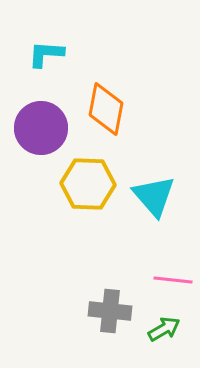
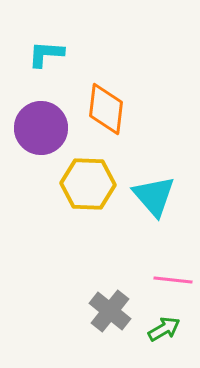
orange diamond: rotated 4 degrees counterclockwise
gray cross: rotated 33 degrees clockwise
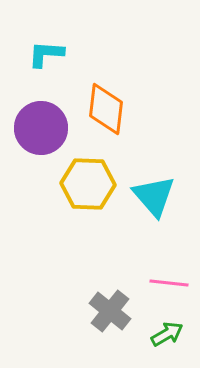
pink line: moved 4 px left, 3 px down
green arrow: moved 3 px right, 5 px down
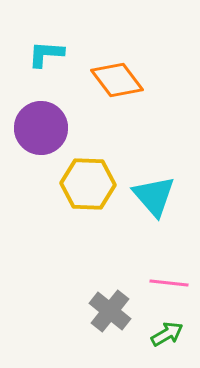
orange diamond: moved 11 px right, 29 px up; rotated 44 degrees counterclockwise
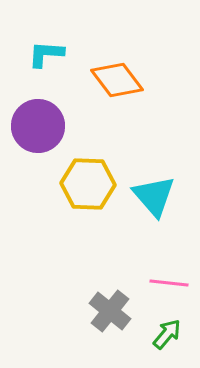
purple circle: moved 3 px left, 2 px up
green arrow: rotated 20 degrees counterclockwise
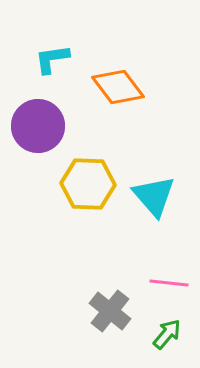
cyan L-shape: moved 6 px right, 5 px down; rotated 12 degrees counterclockwise
orange diamond: moved 1 px right, 7 px down
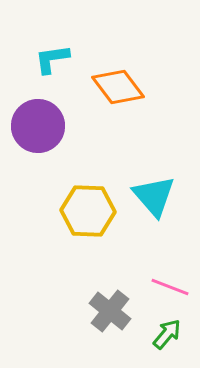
yellow hexagon: moved 27 px down
pink line: moved 1 px right, 4 px down; rotated 15 degrees clockwise
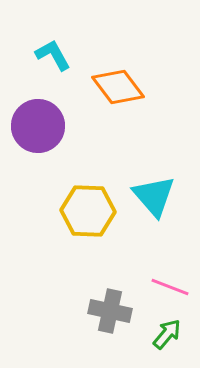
cyan L-shape: moved 1 px right, 4 px up; rotated 69 degrees clockwise
gray cross: rotated 27 degrees counterclockwise
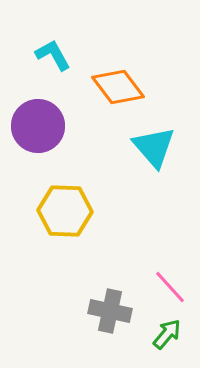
cyan triangle: moved 49 px up
yellow hexagon: moved 23 px left
pink line: rotated 27 degrees clockwise
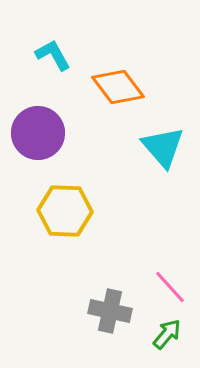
purple circle: moved 7 px down
cyan triangle: moved 9 px right
